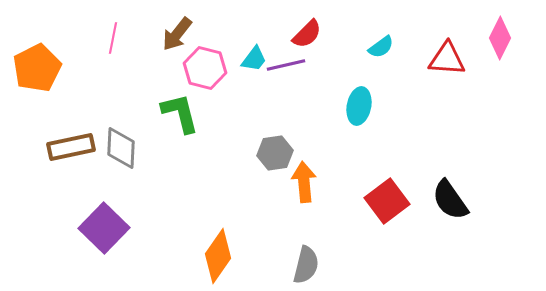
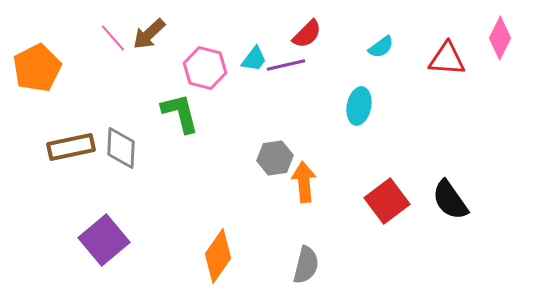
brown arrow: moved 28 px left; rotated 9 degrees clockwise
pink line: rotated 52 degrees counterclockwise
gray hexagon: moved 5 px down
purple square: moved 12 px down; rotated 6 degrees clockwise
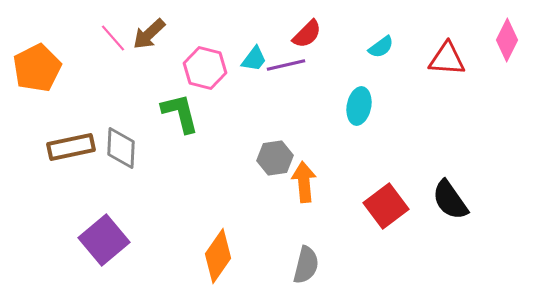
pink diamond: moved 7 px right, 2 px down
red square: moved 1 px left, 5 px down
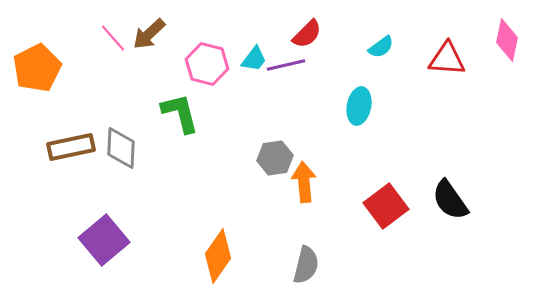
pink diamond: rotated 15 degrees counterclockwise
pink hexagon: moved 2 px right, 4 px up
